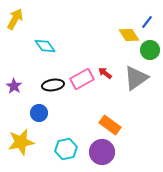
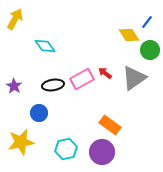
gray triangle: moved 2 px left
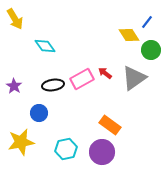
yellow arrow: rotated 120 degrees clockwise
green circle: moved 1 px right
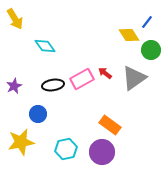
purple star: rotated 14 degrees clockwise
blue circle: moved 1 px left, 1 px down
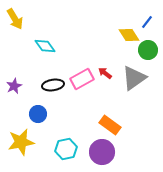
green circle: moved 3 px left
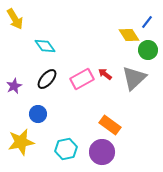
red arrow: moved 1 px down
gray triangle: rotated 8 degrees counterclockwise
black ellipse: moved 6 px left, 6 px up; rotated 40 degrees counterclockwise
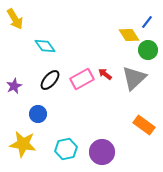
black ellipse: moved 3 px right, 1 px down
orange rectangle: moved 34 px right
yellow star: moved 2 px right, 2 px down; rotated 20 degrees clockwise
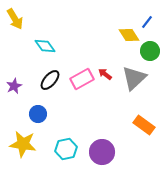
green circle: moved 2 px right, 1 px down
